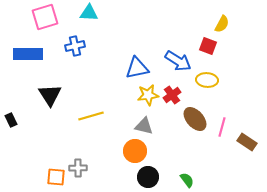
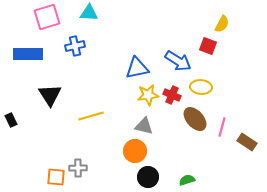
pink square: moved 2 px right
yellow ellipse: moved 6 px left, 7 px down
red cross: rotated 30 degrees counterclockwise
green semicircle: rotated 70 degrees counterclockwise
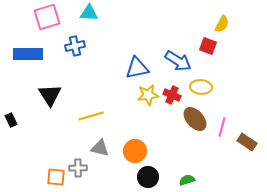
gray triangle: moved 44 px left, 22 px down
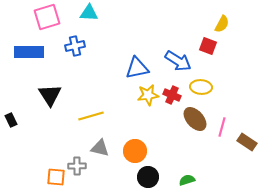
blue rectangle: moved 1 px right, 2 px up
gray cross: moved 1 px left, 2 px up
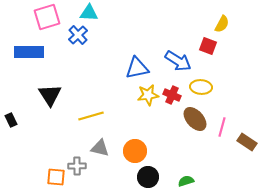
blue cross: moved 3 px right, 11 px up; rotated 30 degrees counterclockwise
green semicircle: moved 1 px left, 1 px down
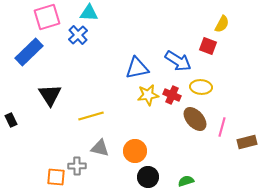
blue rectangle: rotated 44 degrees counterclockwise
brown rectangle: rotated 48 degrees counterclockwise
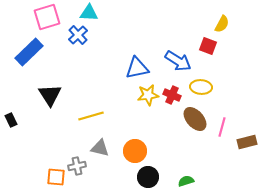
gray cross: rotated 12 degrees counterclockwise
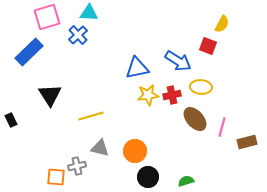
red cross: rotated 36 degrees counterclockwise
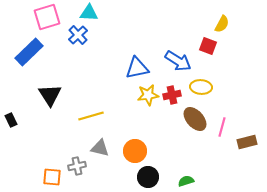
orange square: moved 4 px left
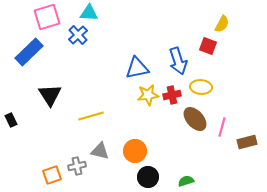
blue arrow: rotated 40 degrees clockwise
gray triangle: moved 3 px down
orange square: moved 2 px up; rotated 24 degrees counterclockwise
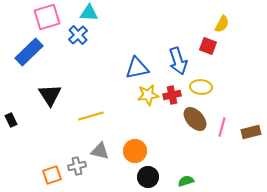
brown rectangle: moved 4 px right, 10 px up
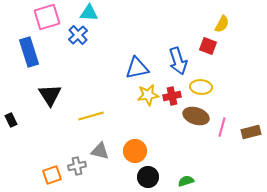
blue rectangle: rotated 64 degrees counterclockwise
red cross: moved 1 px down
brown ellipse: moved 1 px right, 3 px up; rotated 30 degrees counterclockwise
